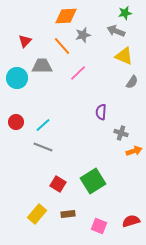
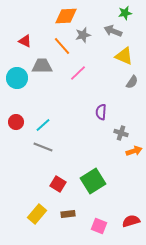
gray arrow: moved 3 px left
red triangle: rotated 48 degrees counterclockwise
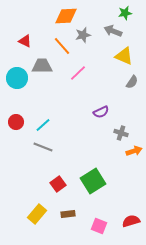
purple semicircle: rotated 119 degrees counterclockwise
red square: rotated 21 degrees clockwise
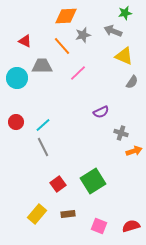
gray line: rotated 42 degrees clockwise
red semicircle: moved 5 px down
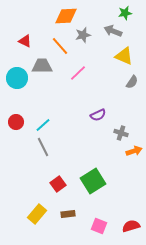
orange line: moved 2 px left
purple semicircle: moved 3 px left, 3 px down
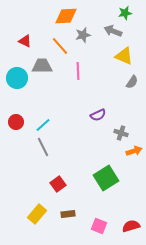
pink line: moved 2 px up; rotated 48 degrees counterclockwise
green square: moved 13 px right, 3 px up
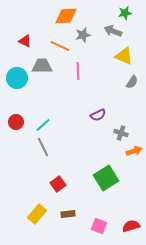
orange line: rotated 24 degrees counterclockwise
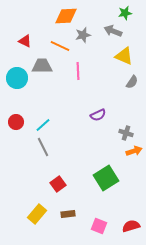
gray cross: moved 5 px right
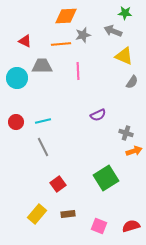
green star: rotated 16 degrees clockwise
orange line: moved 1 px right, 2 px up; rotated 30 degrees counterclockwise
cyan line: moved 4 px up; rotated 28 degrees clockwise
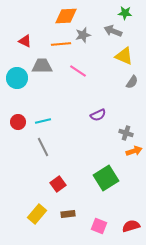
pink line: rotated 54 degrees counterclockwise
red circle: moved 2 px right
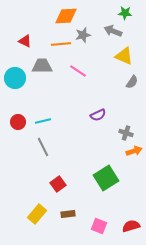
cyan circle: moved 2 px left
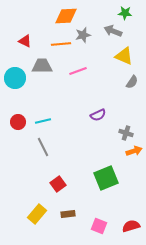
pink line: rotated 54 degrees counterclockwise
green square: rotated 10 degrees clockwise
